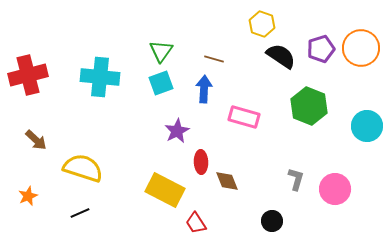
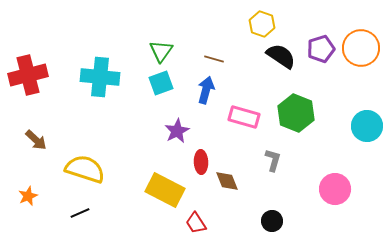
blue arrow: moved 2 px right, 1 px down; rotated 12 degrees clockwise
green hexagon: moved 13 px left, 7 px down
yellow semicircle: moved 2 px right, 1 px down
gray L-shape: moved 23 px left, 19 px up
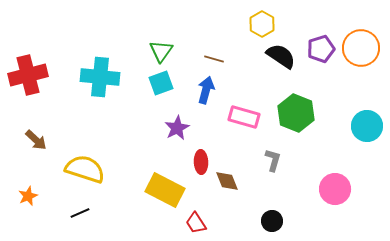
yellow hexagon: rotated 10 degrees clockwise
purple star: moved 3 px up
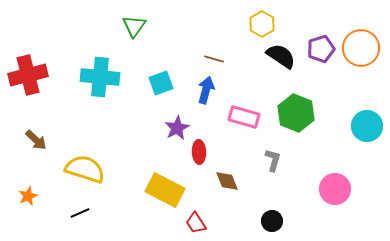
green triangle: moved 27 px left, 25 px up
red ellipse: moved 2 px left, 10 px up
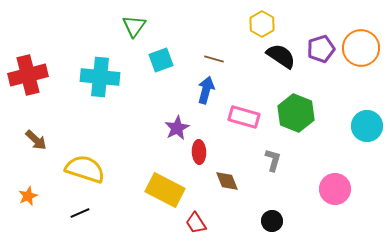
cyan square: moved 23 px up
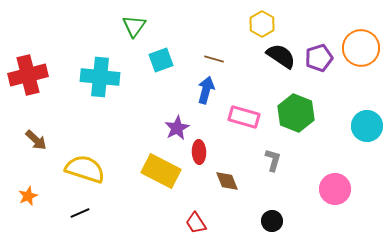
purple pentagon: moved 2 px left, 9 px down
yellow rectangle: moved 4 px left, 19 px up
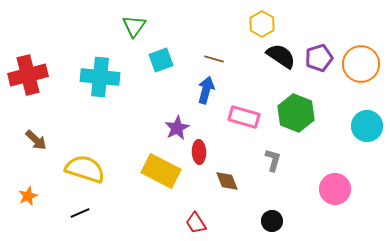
orange circle: moved 16 px down
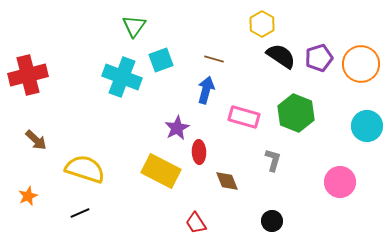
cyan cross: moved 22 px right; rotated 15 degrees clockwise
pink circle: moved 5 px right, 7 px up
